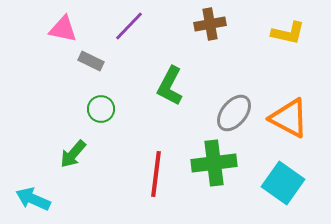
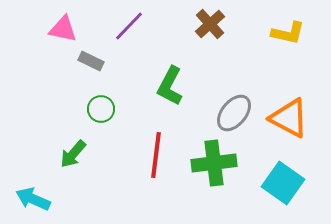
brown cross: rotated 32 degrees counterclockwise
red line: moved 19 px up
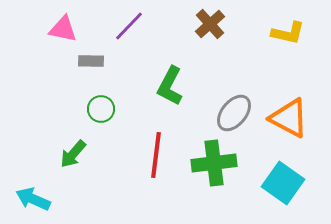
gray rectangle: rotated 25 degrees counterclockwise
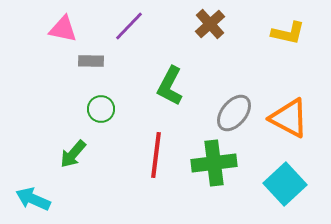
cyan square: moved 2 px right, 1 px down; rotated 12 degrees clockwise
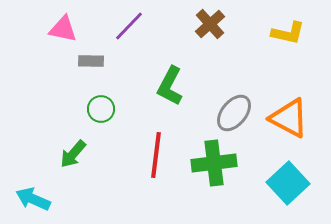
cyan square: moved 3 px right, 1 px up
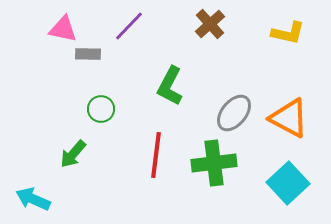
gray rectangle: moved 3 px left, 7 px up
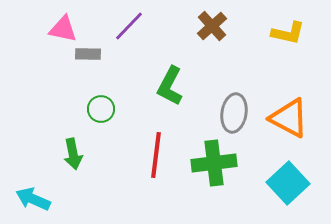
brown cross: moved 2 px right, 2 px down
gray ellipse: rotated 30 degrees counterclockwise
green arrow: rotated 52 degrees counterclockwise
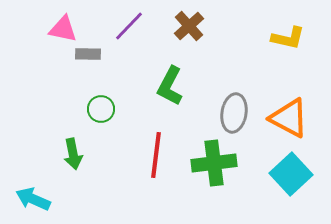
brown cross: moved 23 px left
yellow L-shape: moved 5 px down
cyan square: moved 3 px right, 9 px up
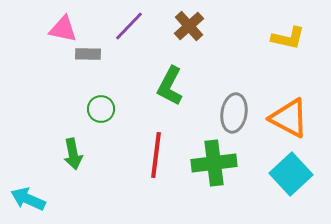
cyan arrow: moved 5 px left
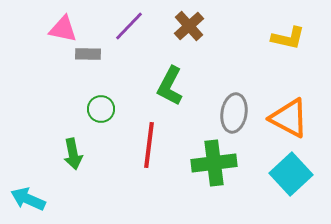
red line: moved 7 px left, 10 px up
